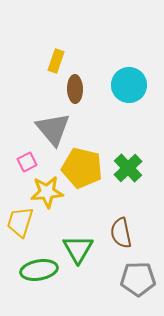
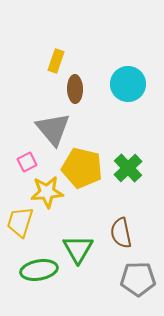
cyan circle: moved 1 px left, 1 px up
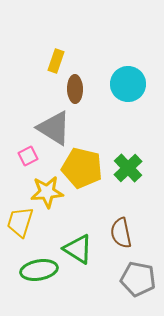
gray triangle: moved 1 px right, 1 px up; rotated 18 degrees counterclockwise
pink square: moved 1 px right, 6 px up
green triangle: rotated 28 degrees counterclockwise
gray pentagon: rotated 12 degrees clockwise
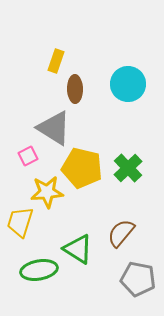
brown semicircle: rotated 52 degrees clockwise
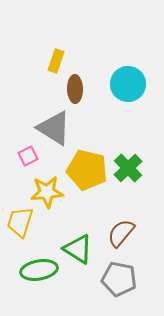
yellow pentagon: moved 5 px right, 2 px down
gray pentagon: moved 19 px left
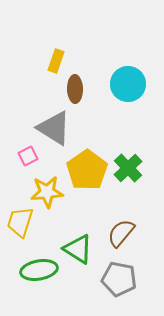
yellow pentagon: rotated 24 degrees clockwise
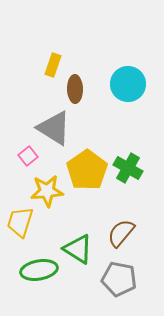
yellow rectangle: moved 3 px left, 4 px down
pink square: rotated 12 degrees counterclockwise
green cross: rotated 16 degrees counterclockwise
yellow star: moved 1 px up
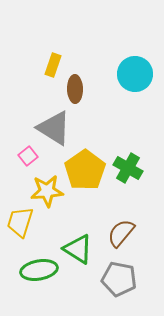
cyan circle: moved 7 px right, 10 px up
yellow pentagon: moved 2 px left
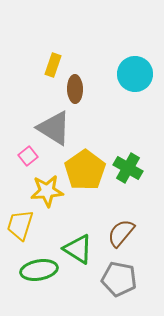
yellow trapezoid: moved 3 px down
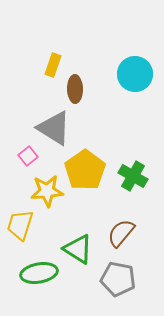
green cross: moved 5 px right, 8 px down
green ellipse: moved 3 px down
gray pentagon: moved 1 px left
